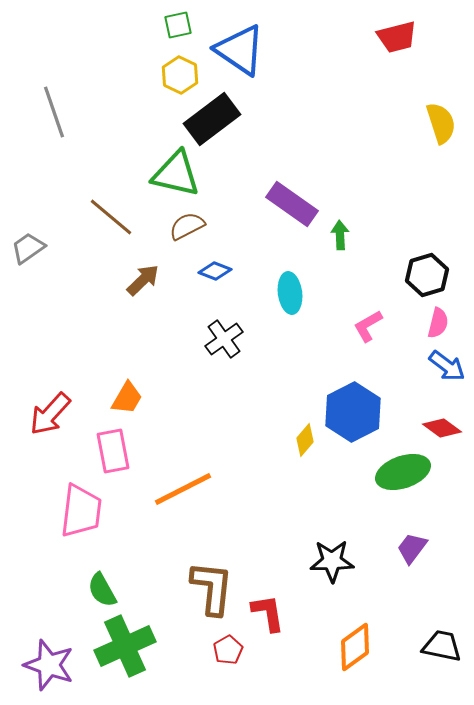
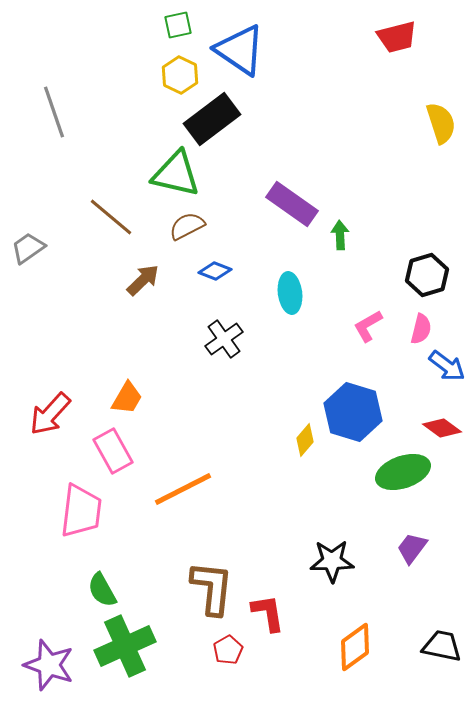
pink semicircle: moved 17 px left, 6 px down
blue hexagon: rotated 16 degrees counterclockwise
pink rectangle: rotated 18 degrees counterclockwise
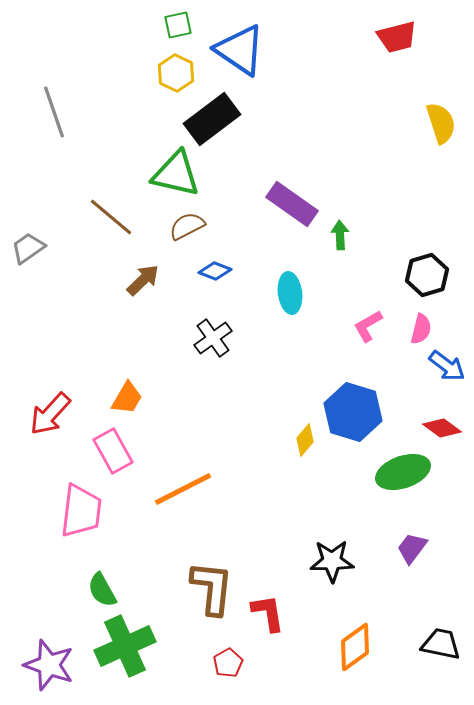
yellow hexagon: moved 4 px left, 2 px up
black cross: moved 11 px left, 1 px up
black trapezoid: moved 1 px left, 2 px up
red pentagon: moved 13 px down
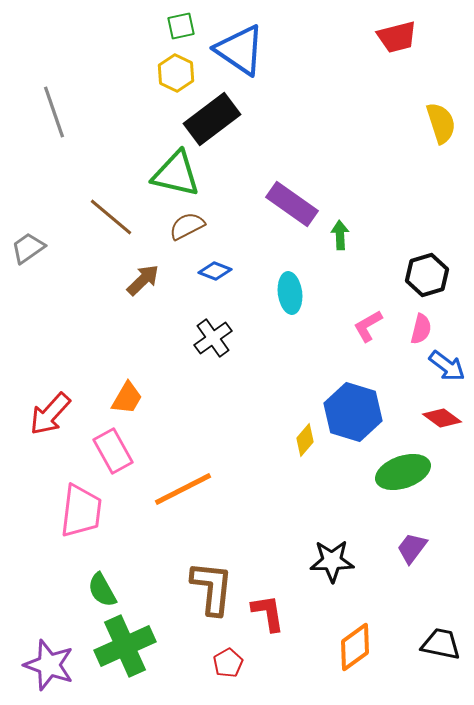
green square: moved 3 px right, 1 px down
red diamond: moved 10 px up
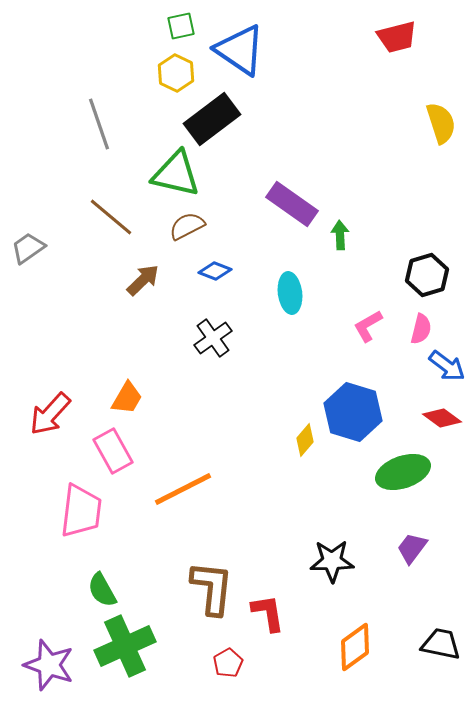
gray line: moved 45 px right, 12 px down
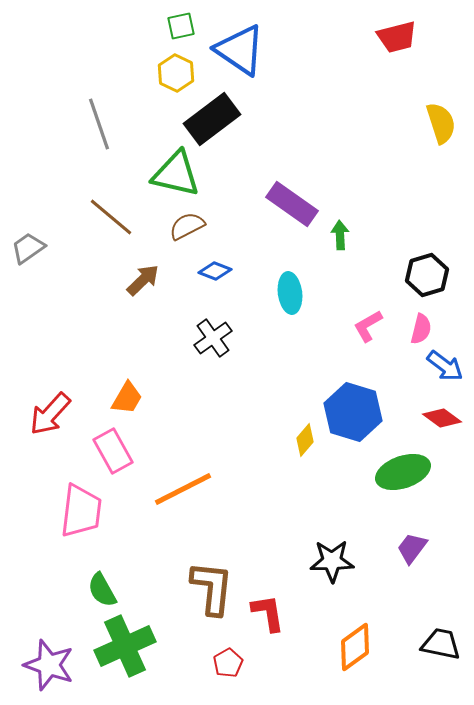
blue arrow: moved 2 px left
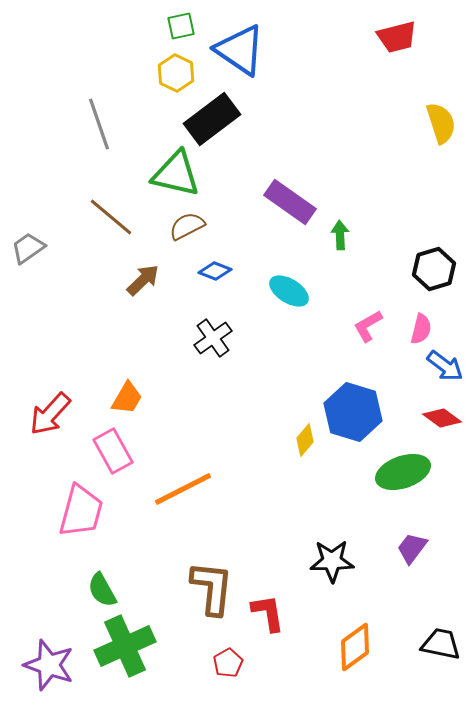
purple rectangle: moved 2 px left, 2 px up
black hexagon: moved 7 px right, 6 px up
cyan ellipse: moved 1 px left, 2 px up; rotated 51 degrees counterclockwise
pink trapezoid: rotated 8 degrees clockwise
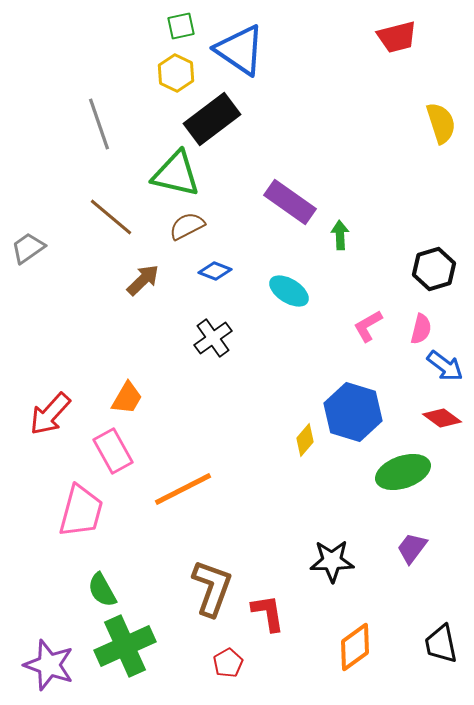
brown L-shape: rotated 14 degrees clockwise
black trapezoid: rotated 114 degrees counterclockwise
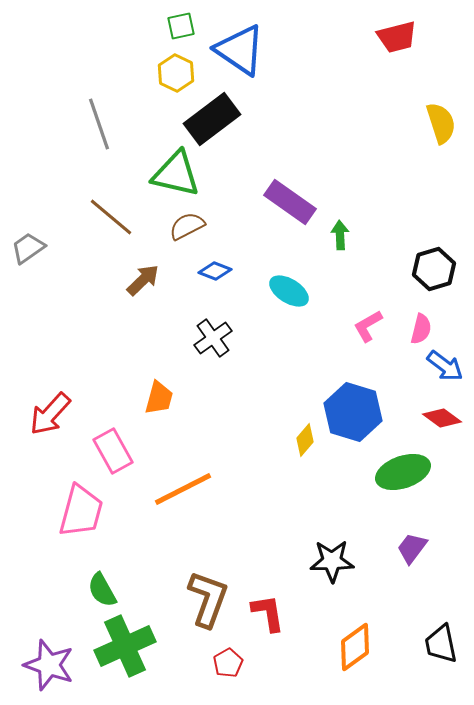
orange trapezoid: moved 32 px right; rotated 15 degrees counterclockwise
brown L-shape: moved 4 px left, 11 px down
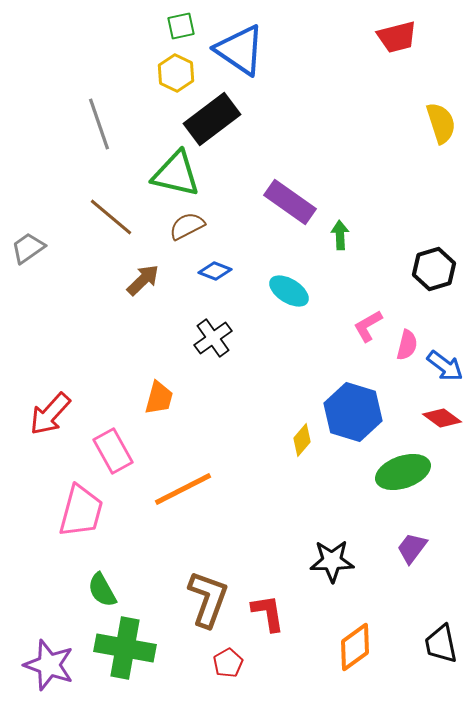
pink semicircle: moved 14 px left, 16 px down
yellow diamond: moved 3 px left
green cross: moved 2 px down; rotated 34 degrees clockwise
